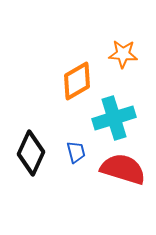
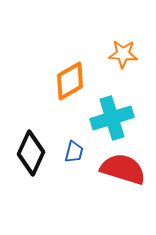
orange diamond: moved 7 px left
cyan cross: moved 2 px left
blue trapezoid: moved 2 px left; rotated 30 degrees clockwise
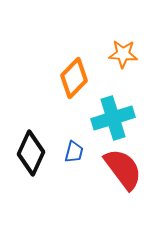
orange diamond: moved 4 px right, 3 px up; rotated 15 degrees counterclockwise
cyan cross: moved 1 px right
red semicircle: rotated 36 degrees clockwise
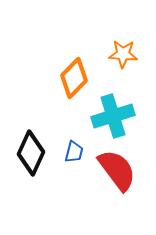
cyan cross: moved 2 px up
red semicircle: moved 6 px left, 1 px down
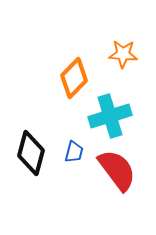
cyan cross: moved 3 px left
black diamond: rotated 9 degrees counterclockwise
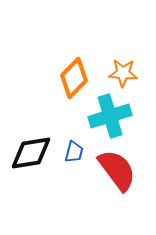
orange star: moved 19 px down
black diamond: rotated 66 degrees clockwise
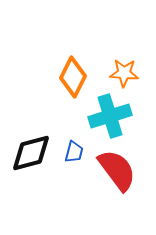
orange star: moved 1 px right
orange diamond: moved 1 px left, 1 px up; rotated 18 degrees counterclockwise
black diamond: rotated 6 degrees counterclockwise
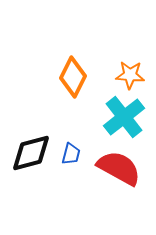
orange star: moved 6 px right, 2 px down
cyan cross: moved 14 px right, 1 px down; rotated 21 degrees counterclockwise
blue trapezoid: moved 3 px left, 2 px down
red semicircle: moved 2 px right, 2 px up; rotated 24 degrees counterclockwise
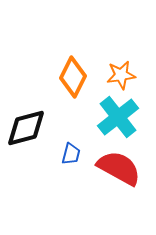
orange star: moved 9 px left; rotated 12 degrees counterclockwise
cyan cross: moved 6 px left
black diamond: moved 5 px left, 25 px up
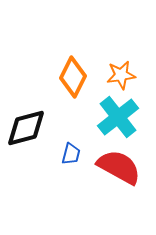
red semicircle: moved 1 px up
